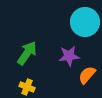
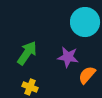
purple star: moved 1 px left, 1 px down; rotated 15 degrees clockwise
yellow cross: moved 3 px right
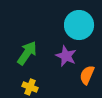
cyan circle: moved 6 px left, 3 px down
purple star: moved 2 px left, 1 px up; rotated 15 degrees clockwise
orange semicircle: rotated 18 degrees counterclockwise
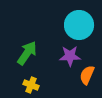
purple star: moved 4 px right; rotated 25 degrees counterclockwise
yellow cross: moved 1 px right, 2 px up
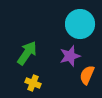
cyan circle: moved 1 px right, 1 px up
purple star: rotated 15 degrees counterclockwise
yellow cross: moved 2 px right, 2 px up
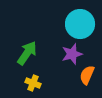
purple star: moved 2 px right, 2 px up
